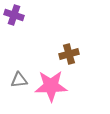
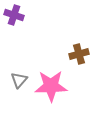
brown cross: moved 10 px right
gray triangle: rotated 42 degrees counterclockwise
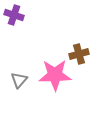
pink star: moved 4 px right, 11 px up
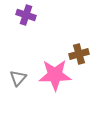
purple cross: moved 12 px right
gray triangle: moved 1 px left, 2 px up
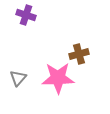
pink star: moved 3 px right, 3 px down
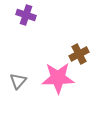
brown cross: rotated 12 degrees counterclockwise
gray triangle: moved 3 px down
